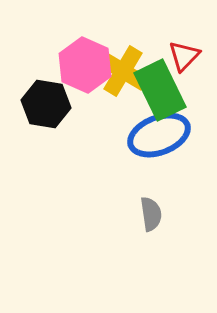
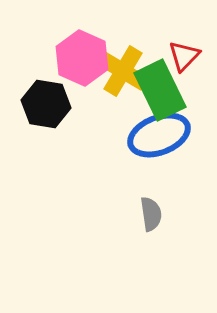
pink hexagon: moved 3 px left, 7 px up
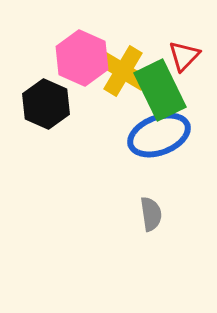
black hexagon: rotated 15 degrees clockwise
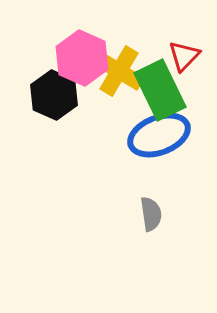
yellow cross: moved 4 px left
black hexagon: moved 8 px right, 9 px up
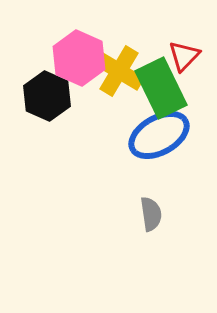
pink hexagon: moved 3 px left
green rectangle: moved 1 px right, 2 px up
black hexagon: moved 7 px left, 1 px down
blue ellipse: rotated 8 degrees counterclockwise
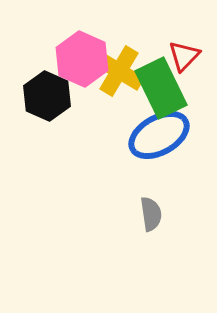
pink hexagon: moved 3 px right, 1 px down
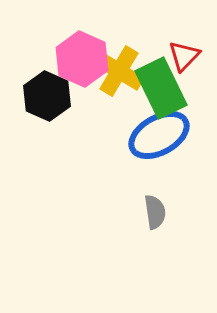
gray semicircle: moved 4 px right, 2 px up
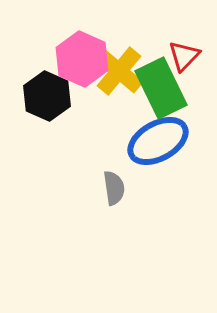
yellow cross: rotated 9 degrees clockwise
blue ellipse: moved 1 px left, 6 px down
gray semicircle: moved 41 px left, 24 px up
